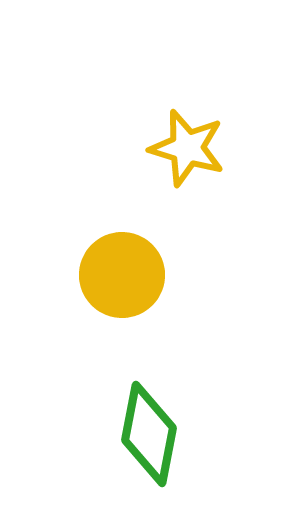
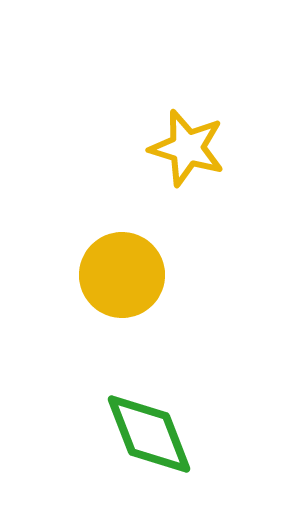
green diamond: rotated 32 degrees counterclockwise
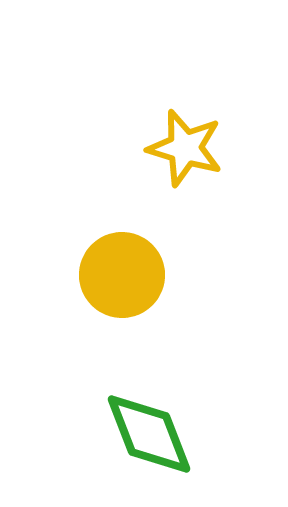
yellow star: moved 2 px left
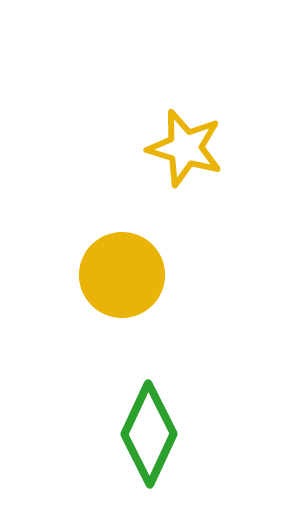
green diamond: rotated 46 degrees clockwise
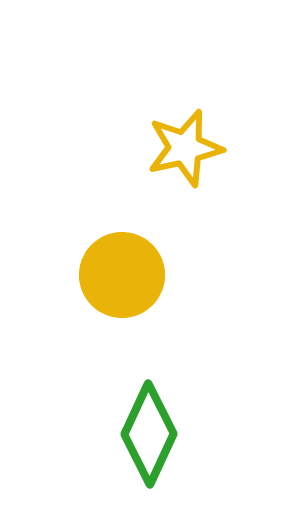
yellow star: rotated 30 degrees counterclockwise
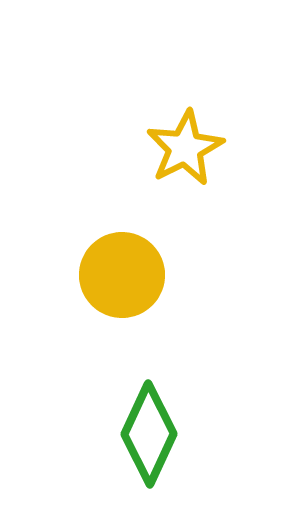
yellow star: rotated 14 degrees counterclockwise
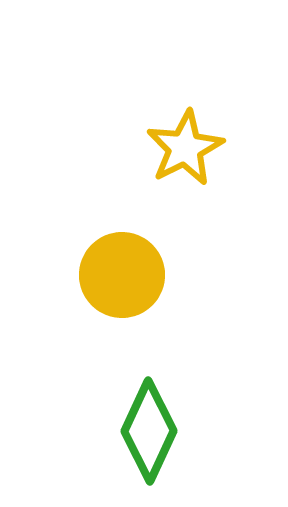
green diamond: moved 3 px up
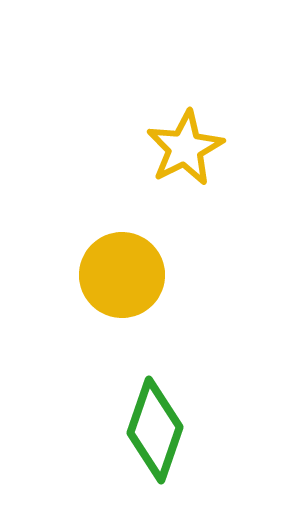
green diamond: moved 6 px right, 1 px up; rotated 6 degrees counterclockwise
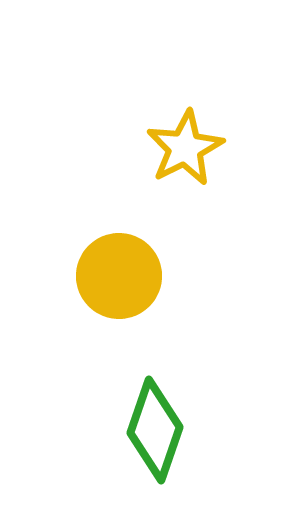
yellow circle: moved 3 px left, 1 px down
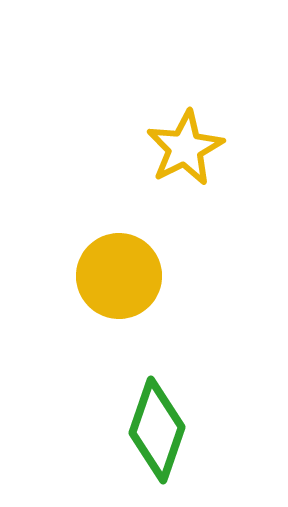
green diamond: moved 2 px right
